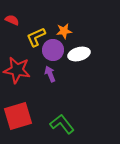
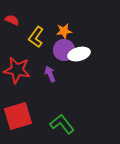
yellow L-shape: rotated 30 degrees counterclockwise
purple circle: moved 11 px right
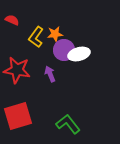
orange star: moved 9 px left, 3 px down
green L-shape: moved 6 px right
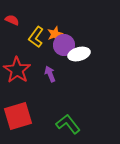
orange star: rotated 14 degrees counterclockwise
purple circle: moved 5 px up
red star: rotated 24 degrees clockwise
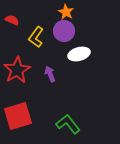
orange star: moved 11 px right, 22 px up; rotated 21 degrees counterclockwise
purple circle: moved 14 px up
red star: rotated 8 degrees clockwise
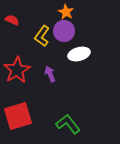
yellow L-shape: moved 6 px right, 1 px up
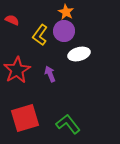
yellow L-shape: moved 2 px left, 1 px up
red square: moved 7 px right, 2 px down
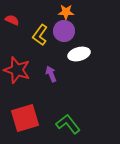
orange star: rotated 28 degrees counterclockwise
red star: rotated 24 degrees counterclockwise
purple arrow: moved 1 px right
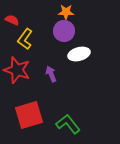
yellow L-shape: moved 15 px left, 4 px down
red square: moved 4 px right, 3 px up
